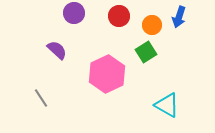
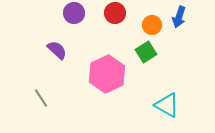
red circle: moved 4 px left, 3 px up
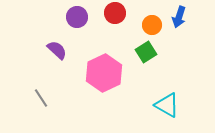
purple circle: moved 3 px right, 4 px down
pink hexagon: moved 3 px left, 1 px up
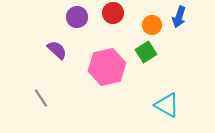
red circle: moved 2 px left
pink hexagon: moved 3 px right, 6 px up; rotated 12 degrees clockwise
